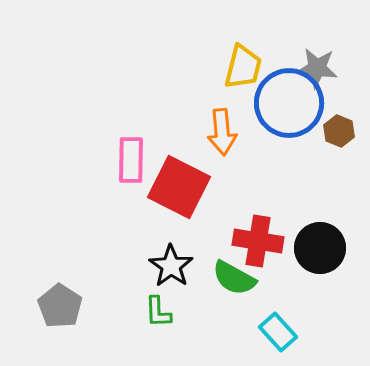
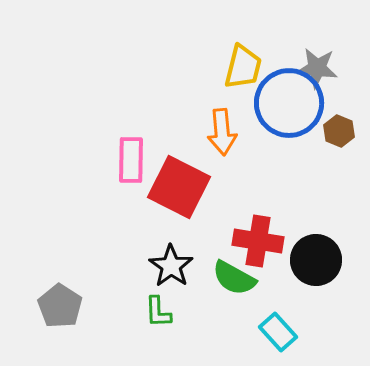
black circle: moved 4 px left, 12 px down
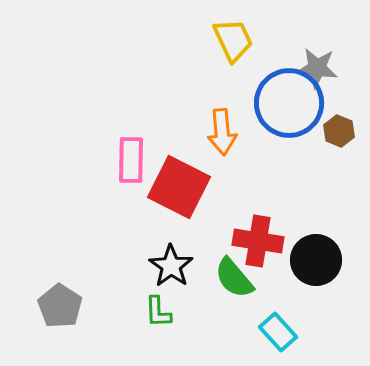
yellow trapezoid: moved 10 px left, 27 px up; rotated 39 degrees counterclockwise
green semicircle: rotated 21 degrees clockwise
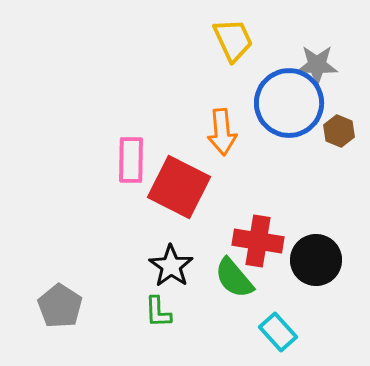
gray star: moved 3 px up; rotated 6 degrees counterclockwise
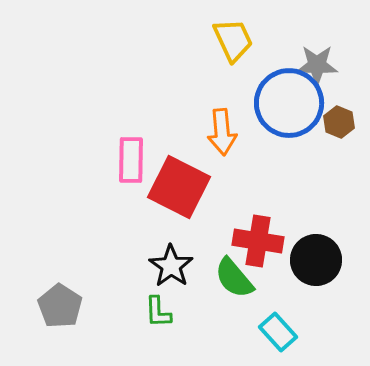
brown hexagon: moved 9 px up
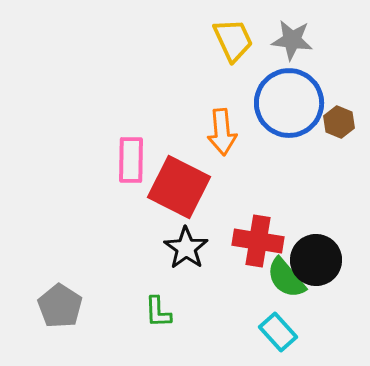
gray star: moved 25 px left, 25 px up; rotated 6 degrees clockwise
black star: moved 15 px right, 18 px up
green semicircle: moved 52 px right
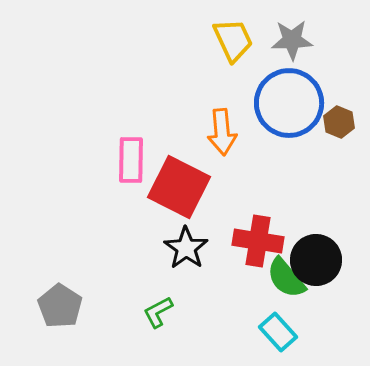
gray star: rotated 9 degrees counterclockwise
green L-shape: rotated 64 degrees clockwise
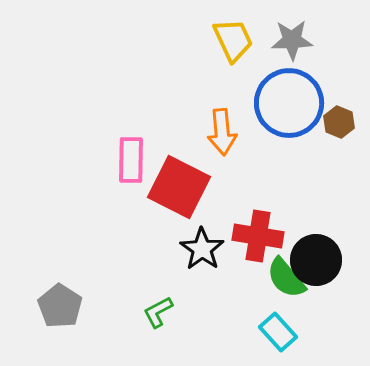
red cross: moved 5 px up
black star: moved 16 px right, 1 px down
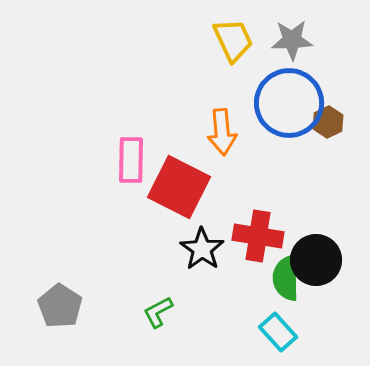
brown hexagon: moved 11 px left; rotated 12 degrees clockwise
green semicircle: rotated 39 degrees clockwise
